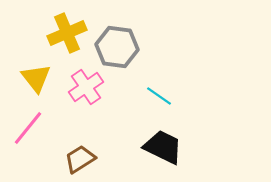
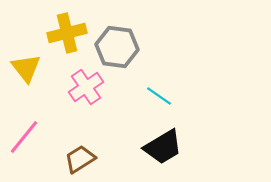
yellow cross: rotated 9 degrees clockwise
yellow triangle: moved 10 px left, 10 px up
pink line: moved 4 px left, 9 px down
black trapezoid: rotated 123 degrees clockwise
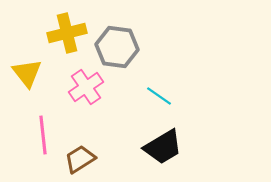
yellow triangle: moved 1 px right, 5 px down
pink line: moved 19 px right, 2 px up; rotated 45 degrees counterclockwise
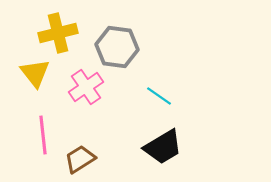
yellow cross: moved 9 px left
yellow triangle: moved 8 px right
